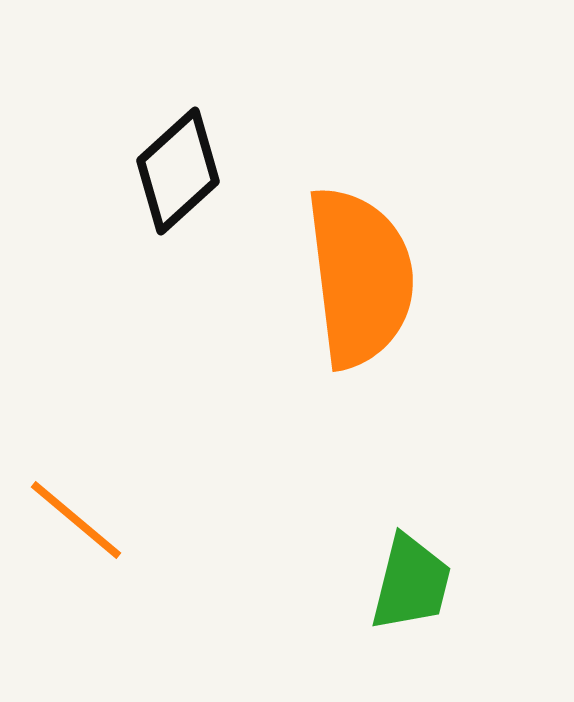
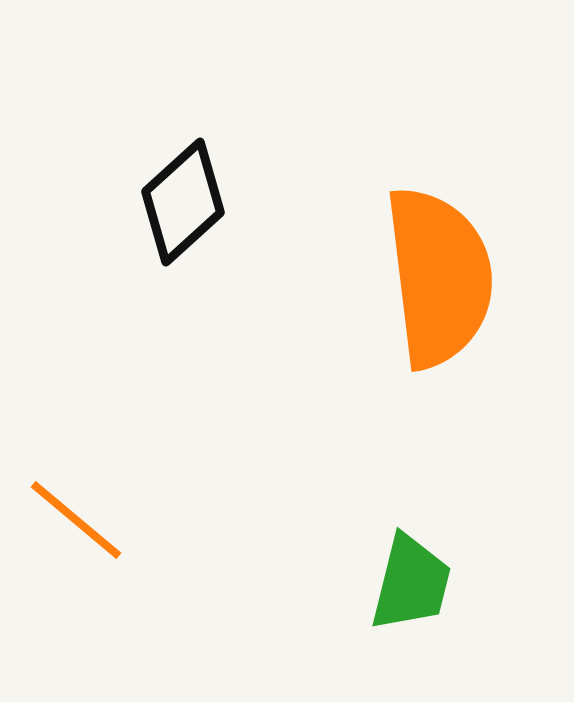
black diamond: moved 5 px right, 31 px down
orange semicircle: moved 79 px right
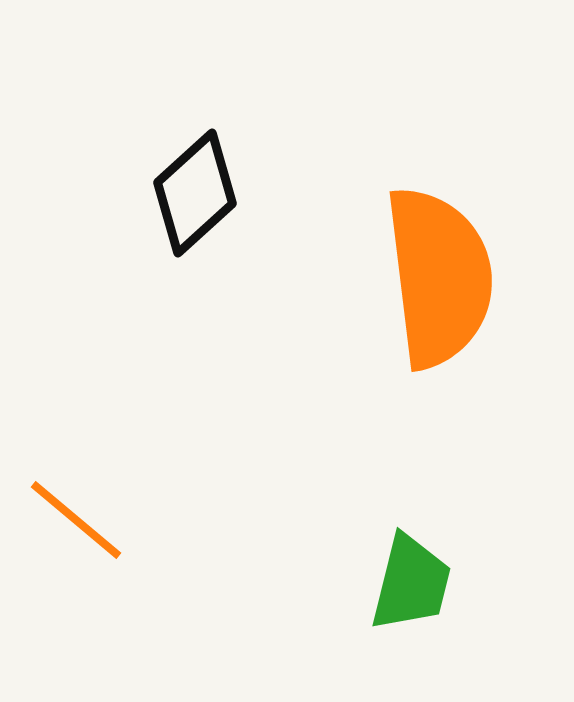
black diamond: moved 12 px right, 9 px up
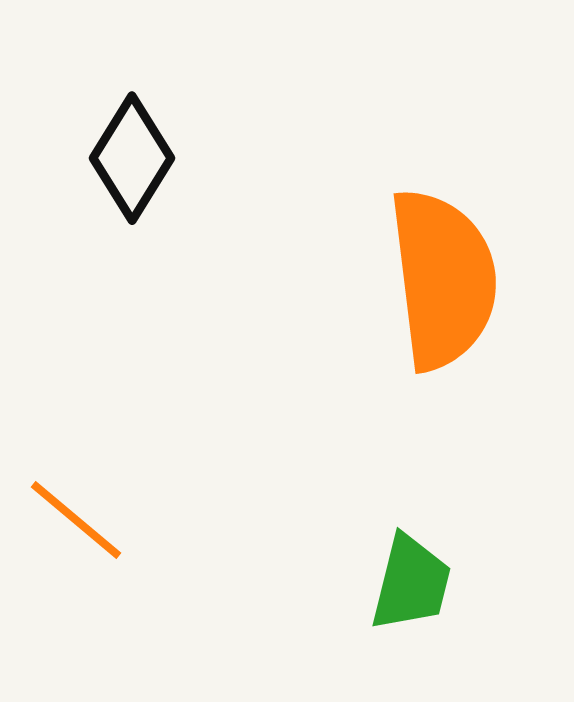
black diamond: moved 63 px left, 35 px up; rotated 16 degrees counterclockwise
orange semicircle: moved 4 px right, 2 px down
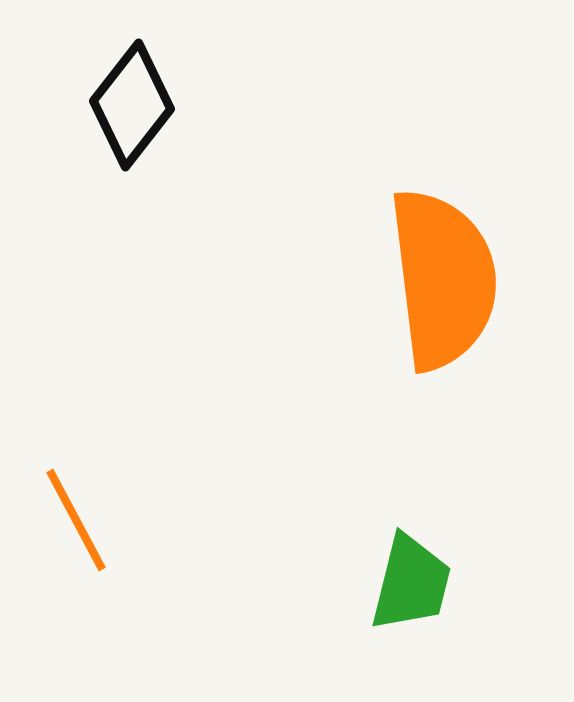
black diamond: moved 53 px up; rotated 6 degrees clockwise
orange line: rotated 22 degrees clockwise
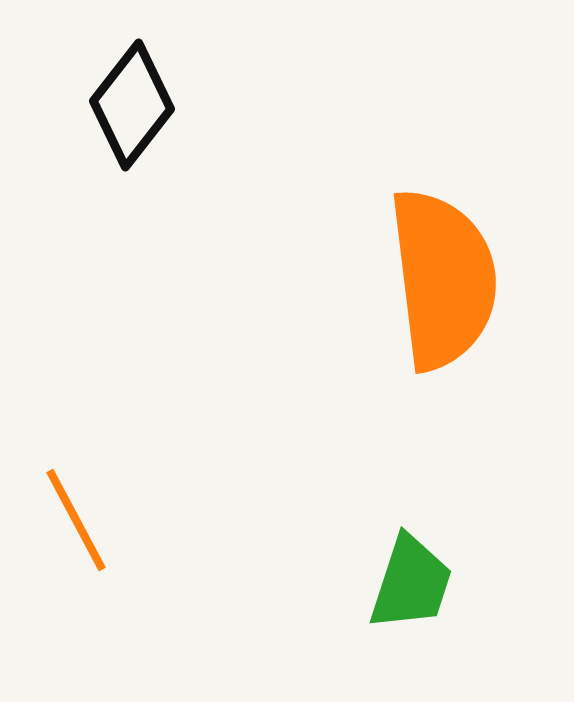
green trapezoid: rotated 4 degrees clockwise
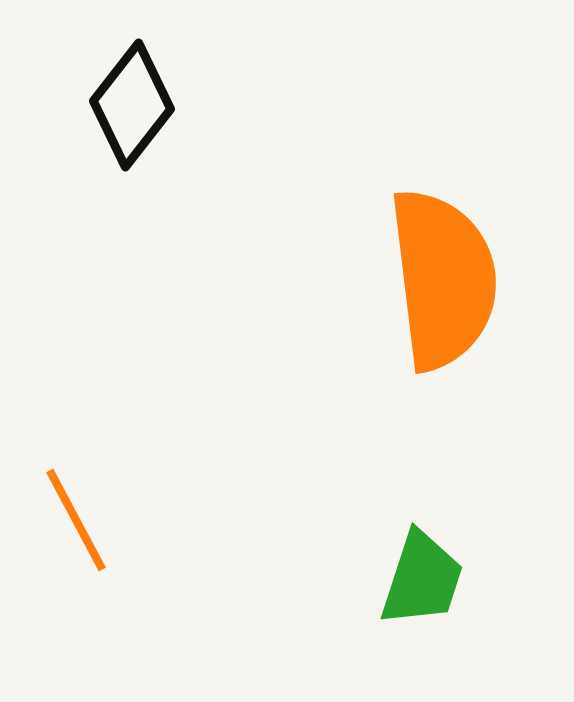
green trapezoid: moved 11 px right, 4 px up
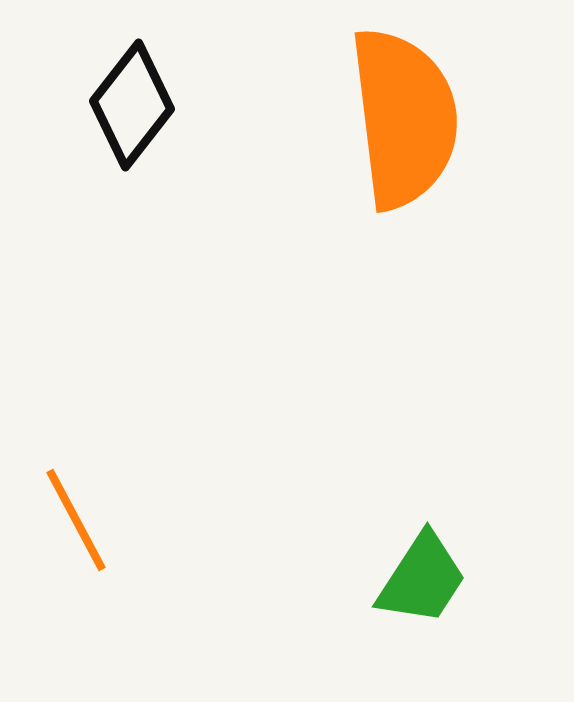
orange semicircle: moved 39 px left, 161 px up
green trapezoid: rotated 15 degrees clockwise
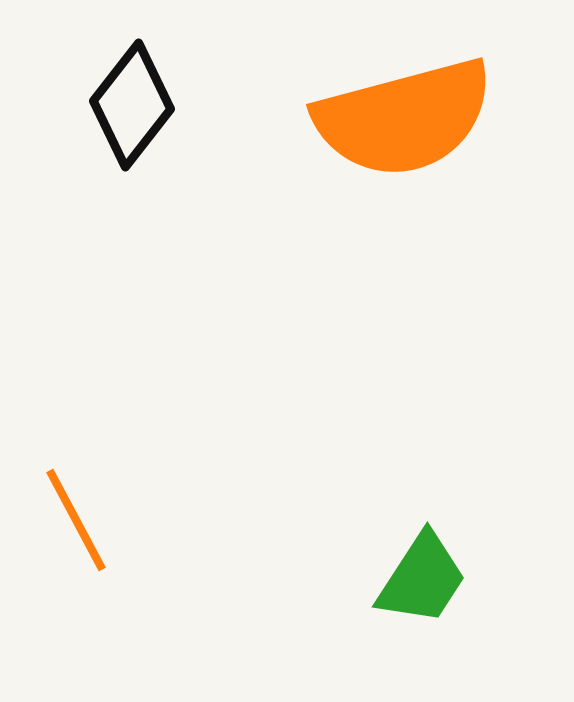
orange semicircle: rotated 82 degrees clockwise
